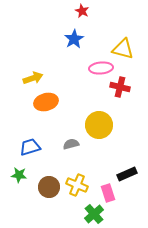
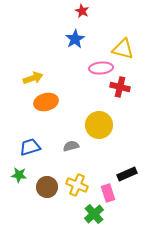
blue star: moved 1 px right
gray semicircle: moved 2 px down
brown circle: moved 2 px left
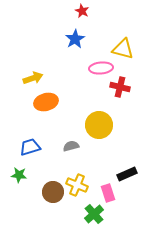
brown circle: moved 6 px right, 5 px down
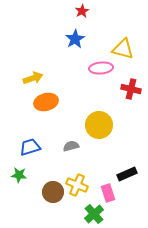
red star: rotated 16 degrees clockwise
red cross: moved 11 px right, 2 px down
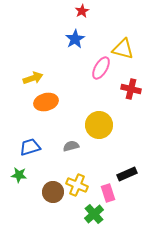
pink ellipse: rotated 55 degrees counterclockwise
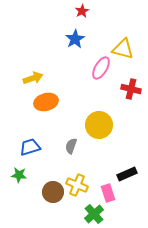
gray semicircle: rotated 56 degrees counterclockwise
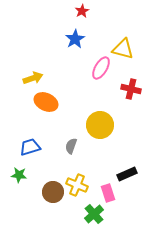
orange ellipse: rotated 40 degrees clockwise
yellow circle: moved 1 px right
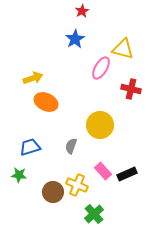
pink rectangle: moved 5 px left, 22 px up; rotated 24 degrees counterclockwise
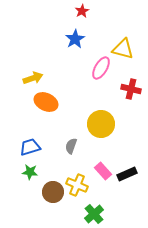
yellow circle: moved 1 px right, 1 px up
green star: moved 11 px right, 3 px up
